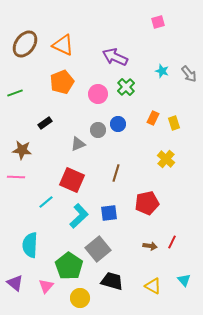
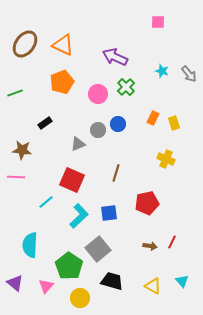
pink square: rotated 16 degrees clockwise
yellow cross: rotated 18 degrees counterclockwise
cyan triangle: moved 2 px left, 1 px down
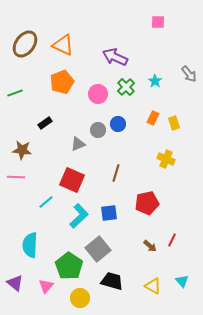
cyan star: moved 7 px left, 10 px down; rotated 16 degrees clockwise
red line: moved 2 px up
brown arrow: rotated 32 degrees clockwise
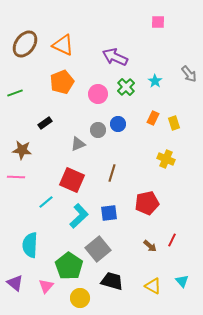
brown line: moved 4 px left
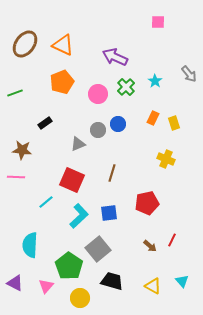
purple triangle: rotated 12 degrees counterclockwise
